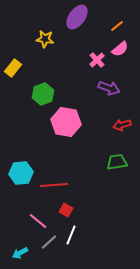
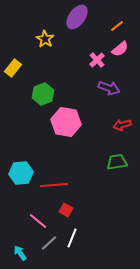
yellow star: rotated 24 degrees clockwise
white line: moved 1 px right, 3 px down
gray line: moved 1 px down
cyan arrow: rotated 84 degrees clockwise
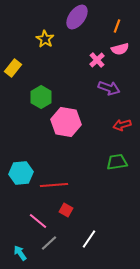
orange line: rotated 32 degrees counterclockwise
pink semicircle: rotated 24 degrees clockwise
green hexagon: moved 2 px left, 3 px down; rotated 10 degrees counterclockwise
white line: moved 17 px right, 1 px down; rotated 12 degrees clockwise
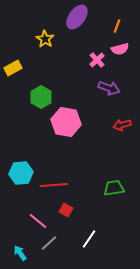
yellow rectangle: rotated 24 degrees clockwise
green trapezoid: moved 3 px left, 26 px down
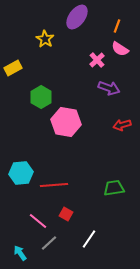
pink semicircle: rotated 48 degrees clockwise
red square: moved 4 px down
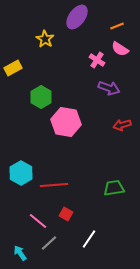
orange line: rotated 48 degrees clockwise
pink cross: rotated 14 degrees counterclockwise
cyan hexagon: rotated 25 degrees counterclockwise
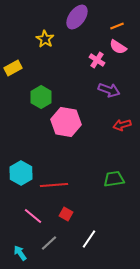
pink semicircle: moved 2 px left, 2 px up
purple arrow: moved 2 px down
green trapezoid: moved 9 px up
pink line: moved 5 px left, 5 px up
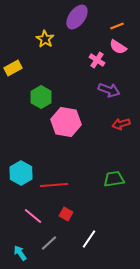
red arrow: moved 1 px left, 1 px up
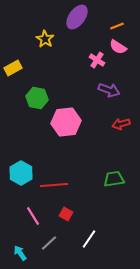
green hexagon: moved 4 px left, 1 px down; rotated 20 degrees counterclockwise
pink hexagon: rotated 16 degrees counterclockwise
pink line: rotated 18 degrees clockwise
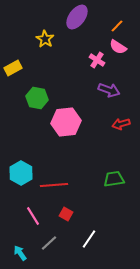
orange line: rotated 24 degrees counterclockwise
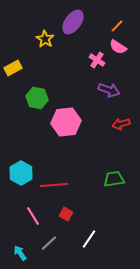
purple ellipse: moved 4 px left, 5 px down
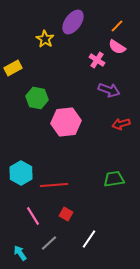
pink semicircle: moved 1 px left
